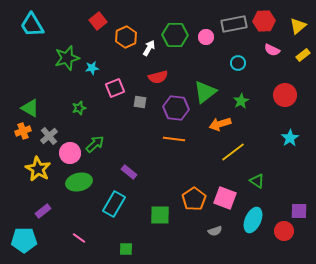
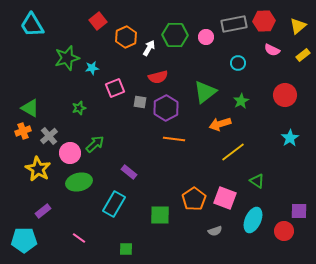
purple hexagon at (176, 108): moved 10 px left; rotated 25 degrees clockwise
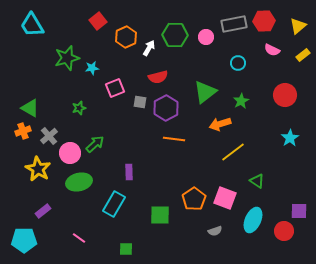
purple rectangle at (129, 172): rotated 49 degrees clockwise
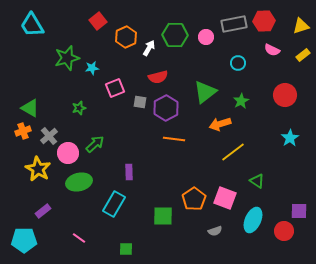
yellow triangle at (298, 26): moved 3 px right; rotated 24 degrees clockwise
pink circle at (70, 153): moved 2 px left
green square at (160, 215): moved 3 px right, 1 px down
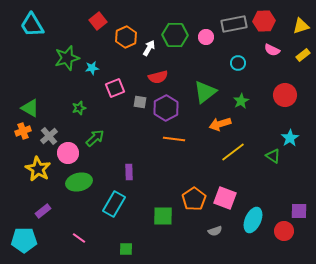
green arrow at (95, 144): moved 6 px up
green triangle at (257, 181): moved 16 px right, 25 px up
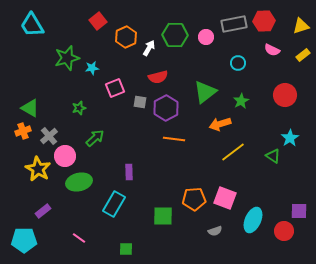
pink circle at (68, 153): moved 3 px left, 3 px down
orange pentagon at (194, 199): rotated 30 degrees clockwise
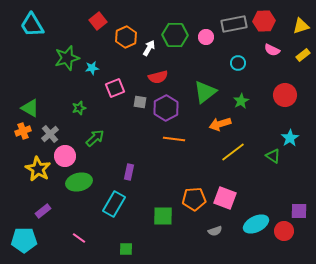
gray cross at (49, 136): moved 1 px right, 2 px up
purple rectangle at (129, 172): rotated 14 degrees clockwise
cyan ellipse at (253, 220): moved 3 px right, 4 px down; rotated 40 degrees clockwise
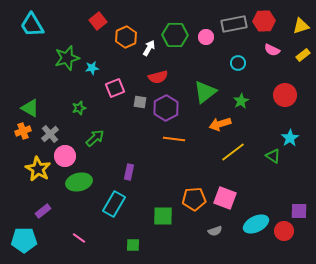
green square at (126, 249): moved 7 px right, 4 px up
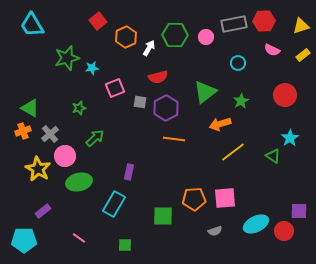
pink square at (225, 198): rotated 25 degrees counterclockwise
green square at (133, 245): moved 8 px left
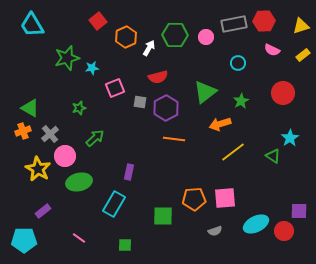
red circle at (285, 95): moved 2 px left, 2 px up
